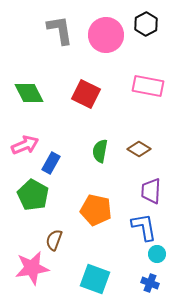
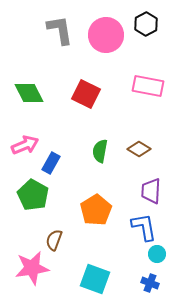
orange pentagon: rotated 28 degrees clockwise
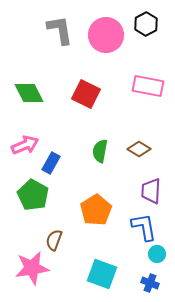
cyan square: moved 7 px right, 5 px up
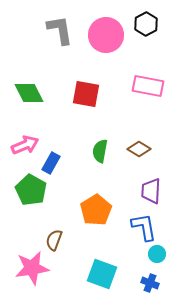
red square: rotated 16 degrees counterclockwise
green pentagon: moved 2 px left, 5 px up
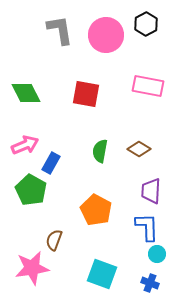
green diamond: moved 3 px left
orange pentagon: rotated 12 degrees counterclockwise
blue L-shape: moved 3 px right; rotated 8 degrees clockwise
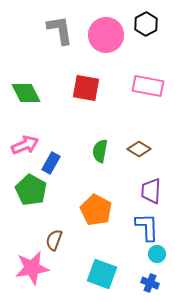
red square: moved 6 px up
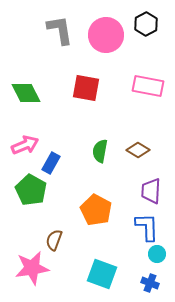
brown diamond: moved 1 px left, 1 px down
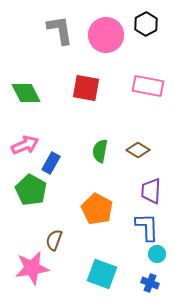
orange pentagon: moved 1 px right, 1 px up
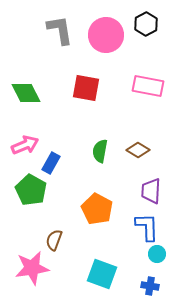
blue cross: moved 3 px down; rotated 12 degrees counterclockwise
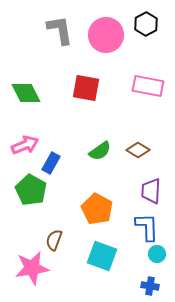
green semicircle: rotated 135 degrees counterclockwise
cyan square: moved 18 px up
